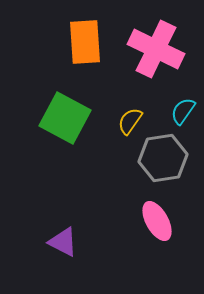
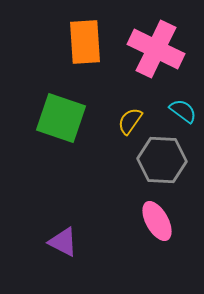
cyan semicircle: rotated 92 degrees clockwise
green square: moved 4 px left; rotated 9 degrees counterclockwise
gray hexagon: moved 1 px left, 2 px down; rotated 12 degrees clockwise
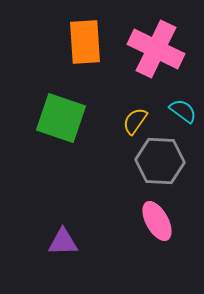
yellow semicircle: moved 5 px right
gray hexagon: moved 2 px left, 1 px down
purple triangle: rotated 28 degrees counterclockwise
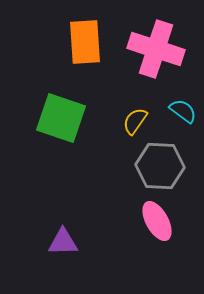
pink cross: rotated 8 degrees counterclockwise
gray hexagon: moved 5 px down
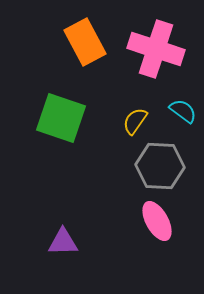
orange rectangle: rotated 24 degrees counterclockwise
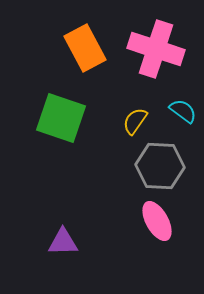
orange rectangle: moved 6 px down
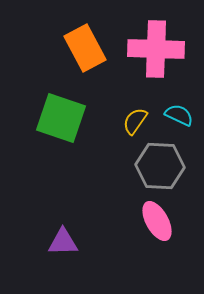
pink cross: rotated 16 degrees counterclockwise
cyan semicircle: moved 4 px left, 4 px down; rotated 12 degrees counterclockwise
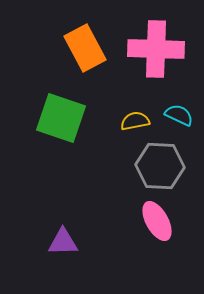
yellow semicircle: rotated 44 degrees clockwise
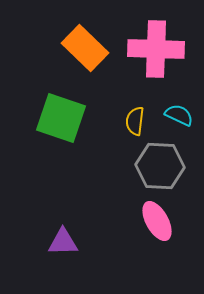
orange rectangle: rotated 18 degrees counterclockwise
yellow semicircle: rotated 72 degrees counterclockwise
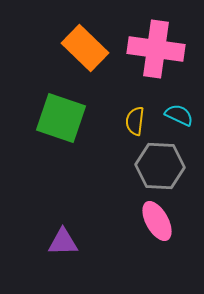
pink cross: rotated 6 degrees clockwise
